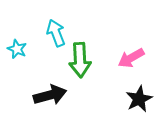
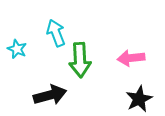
pink arrow: rotated 24 degrees clockwise
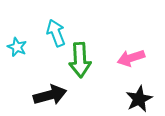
cyan star: moved 2 px up
pink arrow: rotated 12 degrees counterclockwise
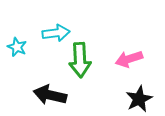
cyan arrow: rotated 104 degrees clockwise
pink arrow: moved 2 px left, 1 px down
black arrow: rotated 152 degrees counterclockwise
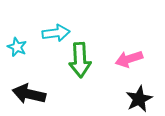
black arrow: moved 21 px left, 1 px up
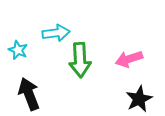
cyan star: moved 1 px right, 3 px down
black arrow: rotated 56 degrees clockwise
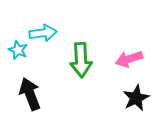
cyan arrow: moved 13 px left
green arrow: moved 1 px right
black arrow: moved 1 px right
black star: moved 3 px left, 1 px up
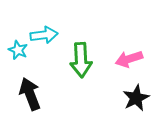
cyan arrow: moved 1 px right, 2 px down
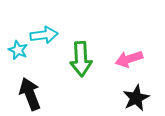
green arrow: moved 1 px up
